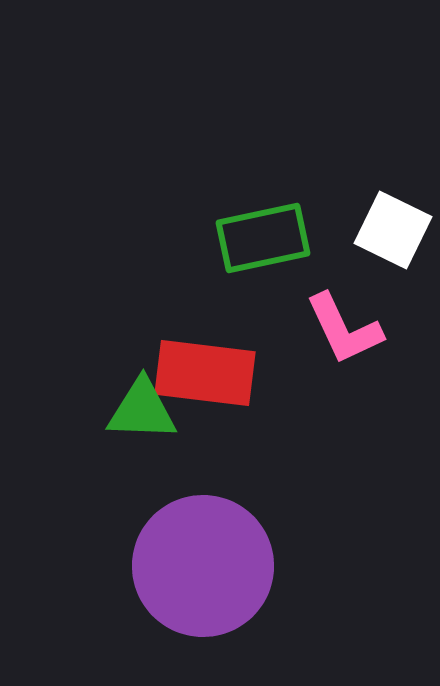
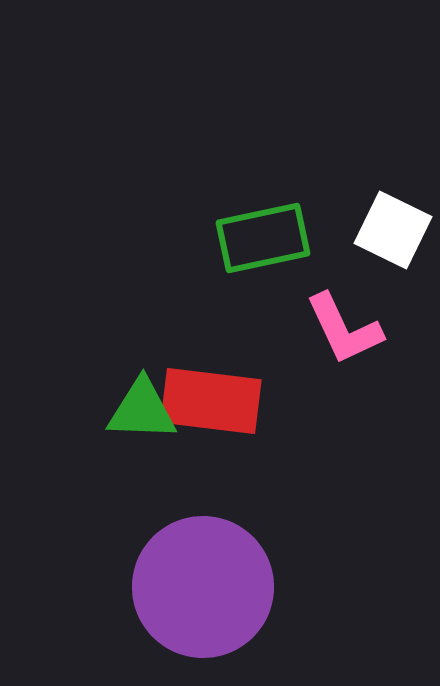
red rectangle: moved 6 px right, 28 px down
purple circle: moved 21 px down
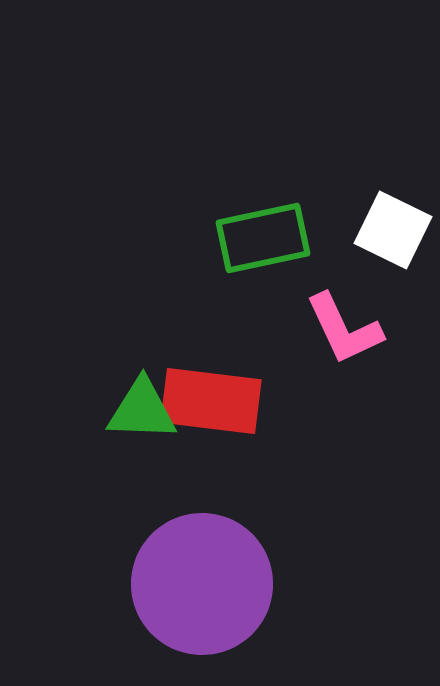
purple circle: moved 1 px left, 3 px up
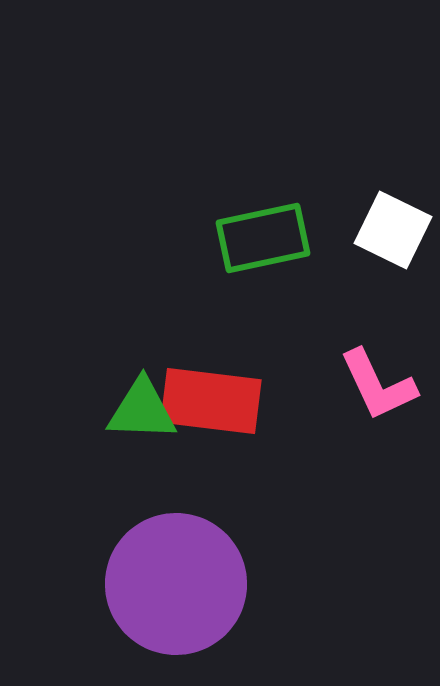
pink L-shape: moved 34 px right, 56 px down
purple circle: moved 26 px left
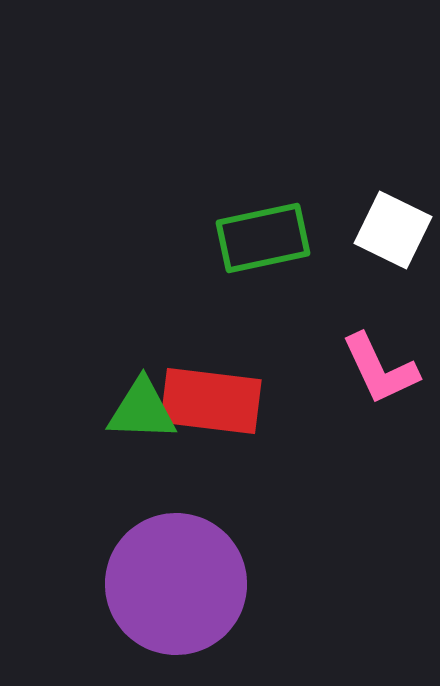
pink L-shape: moved 2 px right, 16 px up
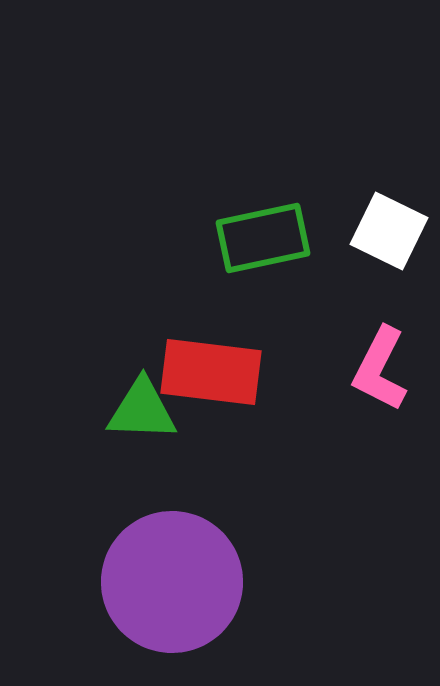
white square: moved 4 px left, 1 px down
pink L-shape: rotated 52 degrees clockwise
red rectangle: moved 29 px up
purple circle: moved 4 px left, 2 px up
